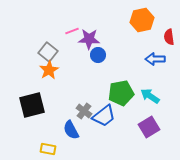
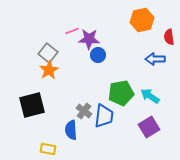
gray square: moved 1 px down
blue trapezoid: rotated 45 degrees counterclockwise
blue semicircle: rotated 24 degrees clockwise
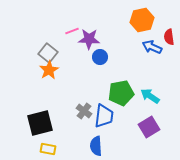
blue circle: moved 2 px right, 2 px down
blue arrow: moved 3 px left, 12 px up; rotated 24 degrees clockwise
black square: moved 8 px right, 18 px down
blue semicircle: moved 25 px right, 16 px down
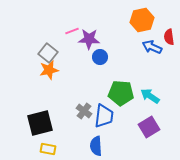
orange star: rotated 18 degrees clockwise
green pentagon: rotated 15 degrees clockwise
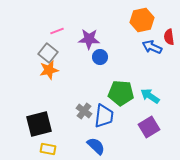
pink line: moved 15 px left
black square: moved 1 px left, 1 px down
blue semicircle: rotated 138 degrees clockwise
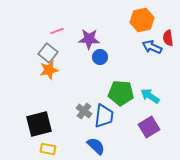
red semicircle: moved 1 px left, 1 px down
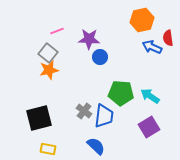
black square: moved 6 px up
